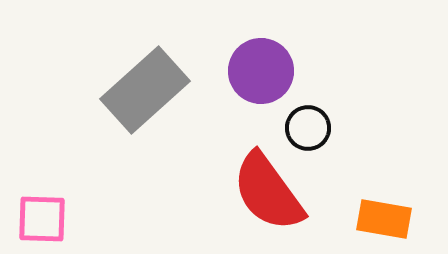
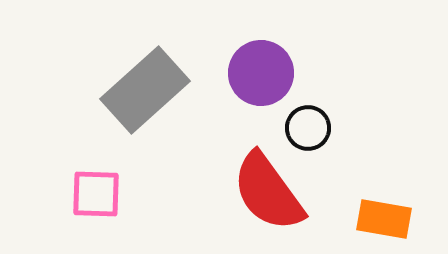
purple circle: moved 2 px down
pink square: moved 54 px right, 25 px up
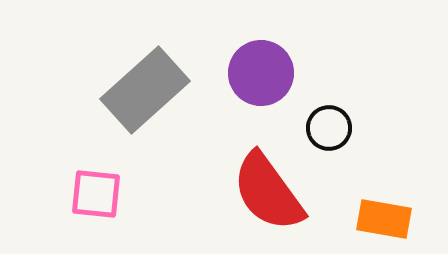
black circle: moved 21 px right
pink square: rotated 4 degrees clockwise
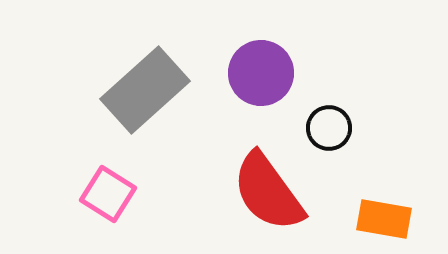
pink square: moved 12 px right; rotated 26 degrees clockwise
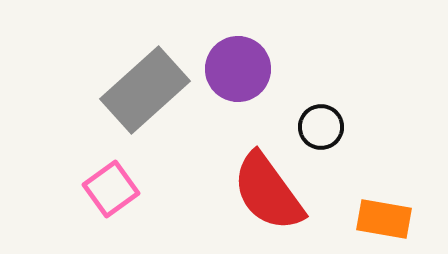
purple circle: moved 23 px left, 4 px up
black circle: moved 8 px left, 1 px up
pink square: moved 3 px right, 5 px up; rotated 22 degrees clockwise
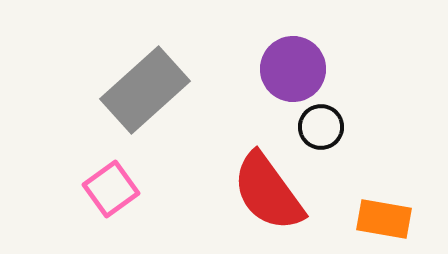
purple circle: moved 55 px right
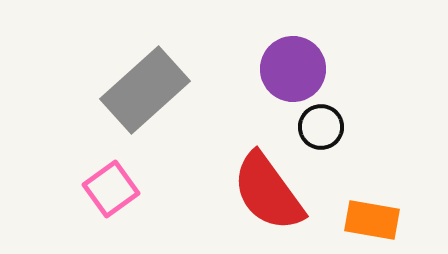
orange rectangle: moved 12 px left, 1 px down
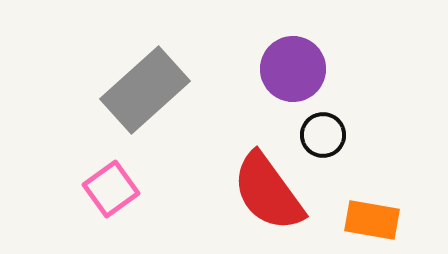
black circle: moved 2 px right, 8 px down
